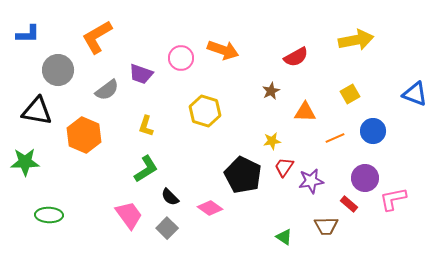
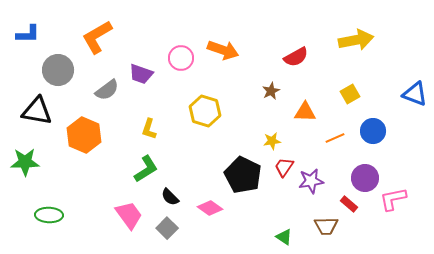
yellow L-shape: moved 3 px right, 3 px down
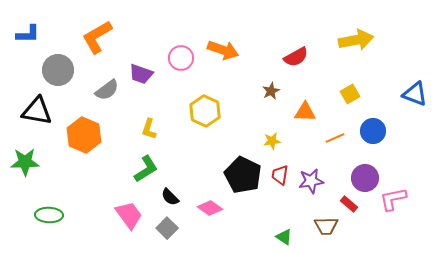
yellow hexagon: rotated 8 degrees clockwise
red trapezoid: moved 4 px left, 8 px down; rotated 25 degrees counterclockwise
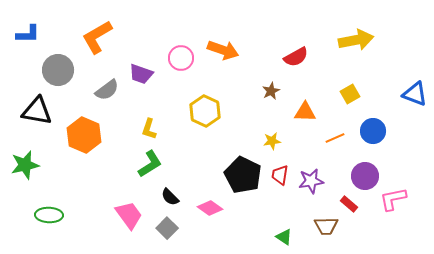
green star: moved 3 px down; rotated 12 degrees counterclockwise
green L-shape: moved 4 px right, 5 px up
purple circle: moved 2 px up
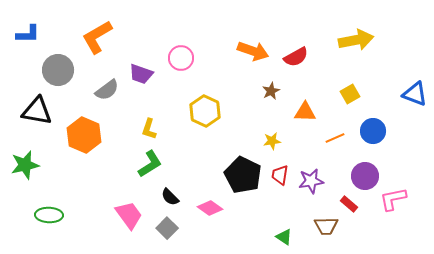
orange arrow: moved 30 px right, 1 px down
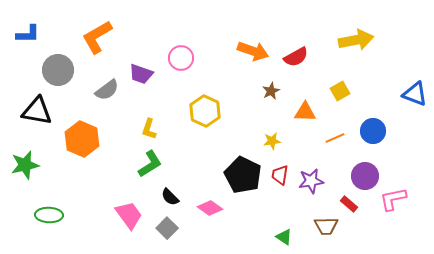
yellow square: moved 10 px left, 3 px up
orange hexagon: moved 2 px left, 4 px down
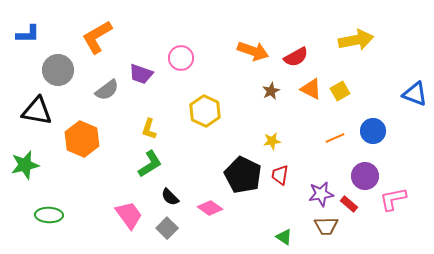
orange triangle: moved 6 px right, 23 px up; rotated 25 degrees clockwise
purple star: moved 10 px right, 13 px down
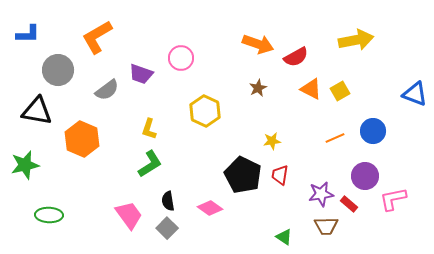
orange arrow: moved 5 px right, 7 px up
brown star: moved 13 px left, 3 px up
black semicircle: moved 2 px left, 4 px down; rotated 36 degrees clockwise
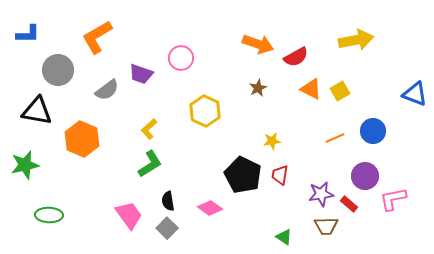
yellow L-shape: rotated 30 degrees clockwise
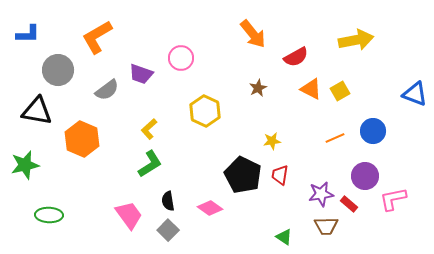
orange arrow: moved 5 px left, 10 px up; rotated 32 degrees clockwise
gray square: moved 1 px right, 2 px down
